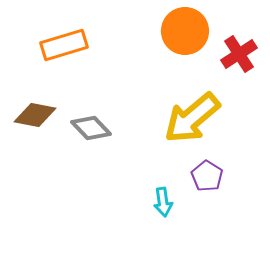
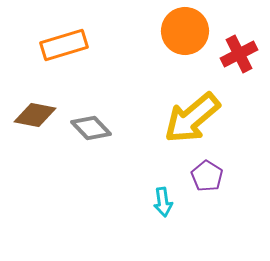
red cross: rotated 6 degrees clockwise
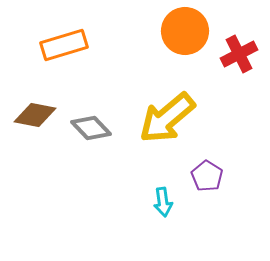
yellow arrow: moved 25 px left
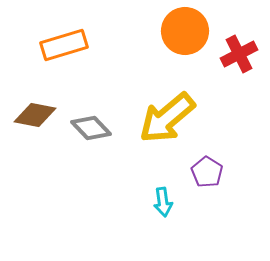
purple pentagon: moved 4 px up
